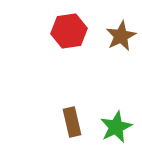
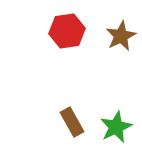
red hexagon: moved 2 px left
brown rectangle: rotated 16 degrees counterclockwise
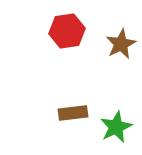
brown star: moved 8 px down
brown rectangle: moved 1 px right, 9 px up; rotated 68 degrees counterclockwise
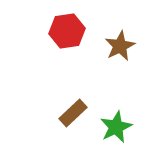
brown star: moved 1 px left, 2 px down
brown rectangle: rotated 36 degrees counterclockwise
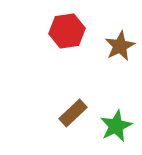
green star: moved 1 px up
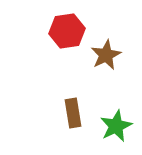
brown star: moved 14 px left, 9 px down
brown rectangle: rotated 56 degrees counterclockwise
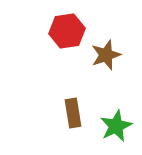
brown star: rotated 8 degrees clockwise
